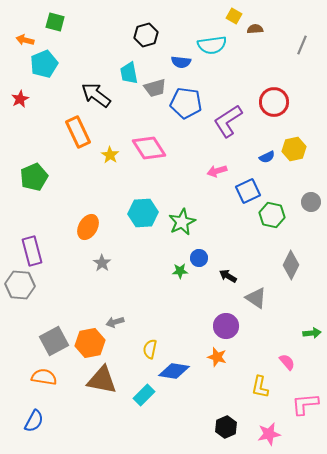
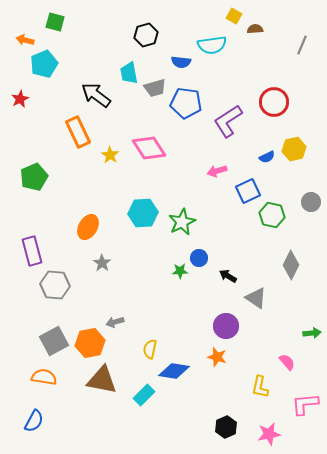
gray hexagon at (20, 285): moved 35 px right
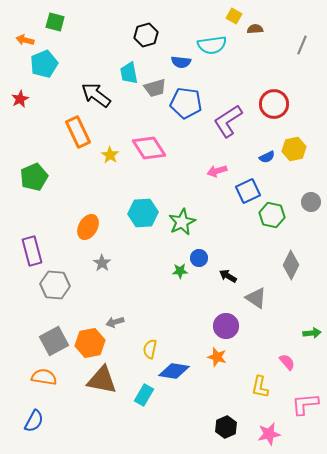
red circle at (274, 102): moved 2 px down
cyan rectangle at (144, 395): rotated 15 degrees counterclockwise
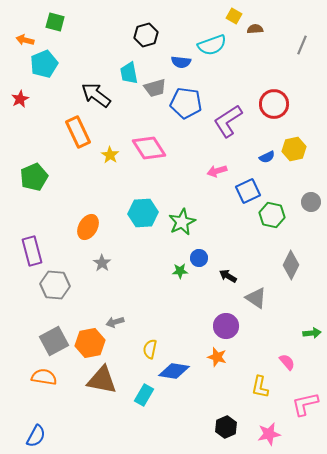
cyan semicircle at (212, 45): rotated 12 degrees counterclockwise
pink L-shape at (305, 404): rotated 8 degrees counterclockwise
blue semicircle at (34, 421): moved 2 px right, 15 px down
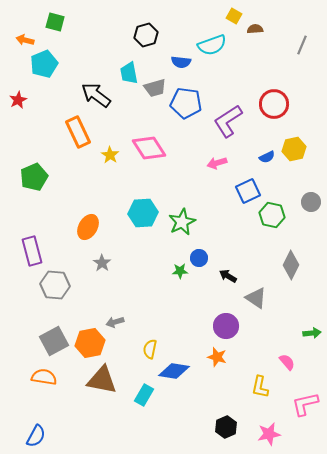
red star at (20, 99): moved 2 px left, 1 px down
pink arrow at (217, 171): moved 8 px up
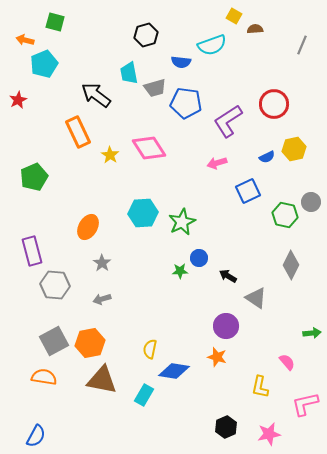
green hexagon at (272, 215): moved 13 px right
gray arrow at (115, 322): moved 13 px left, 23 px up
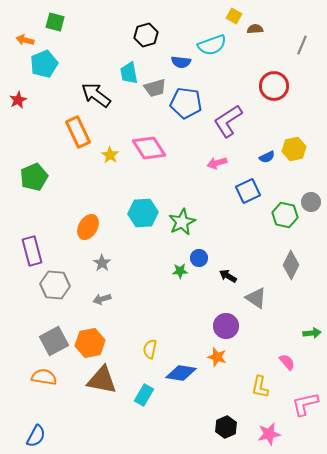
red circle at (274, 104): moved 18 px up
blue diamond at (174, 371): moved 7 px right, 2 px down
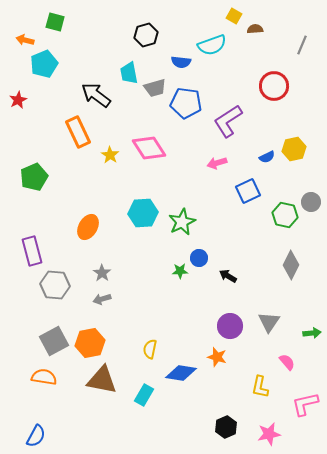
gray star at (102, 263): moved 10 px down
gray triangle at (256, 298): moved 13 px right, 24 px down; rotated 30 degrees clockwise
purple circle at (226, 326): moved 4 px right
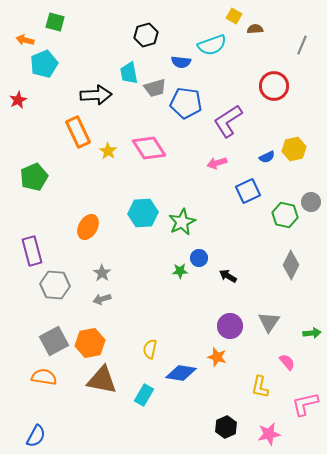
black arrow at (96, 95): rotated 140 degrees clockwise
yellow star at (110, 155): moved 2 px left, 4 px up
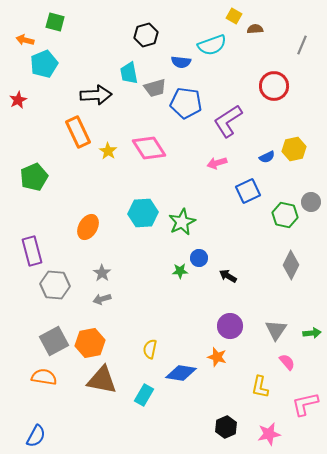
gray triangle at (269, 322): moved 7 px right, 8 px down
